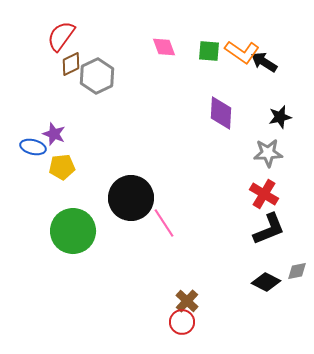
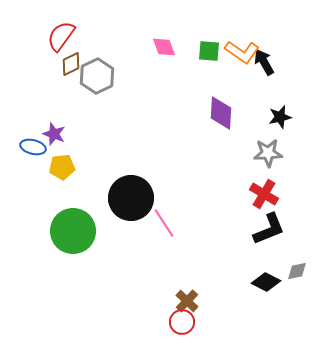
black arrow: rotated 28 degrees clockwise
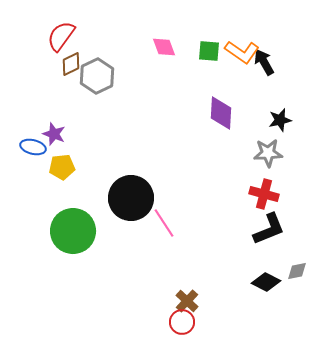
black star: moved 3 px down
red cross: rotated 16 degrees counterclockwise
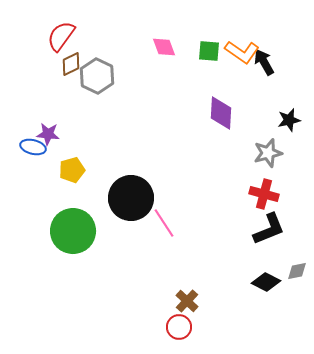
gray hexagon: rotated 8 degrees counterclockwise
black star: moved 9 px right
purple star: moved 6 px left; rotated 15 degrees counterclockwise
gray star: rotated 12 degrees counterclockwise
yellow pentagon: moved 10 px right, 3 px down; rotated 10 degrees counterclockwise
red circle: moved 3 px left, 5 px down
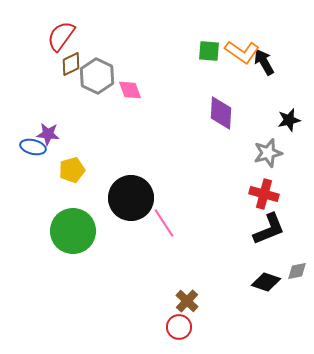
pink diamond: moved 34 px left, 43 px down
black diamond: rotated 8 degrees counterclockwise
